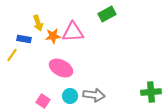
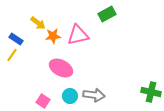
yellow arrow: rotated 35 degrees counterclockwise
pink triangle: moved 5 px right, 3 px down; rotated 10 degrees counterclockwise
blue rectangle: moved 8 px left; rotated 24 degrees clockwise
green cross: rotated 18 degrees clockwise
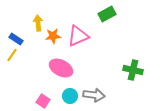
yellow arrow: rotated 133 degrees counterclockwise
pink triangle: moved 1 px down; rotated 10 degrees counterclockwise
green cross: moved 18 px left, 22 px up
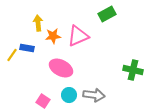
blue rectangle: moved 11 px right, 9 px down; rotated 24 degrees counterclockwise
cyan circle: moved 1 px left, 1 px up
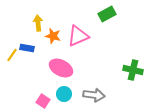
orange star: rotated 21 degrees clockwise
cyan circle: moved 5 px left, 1 px up
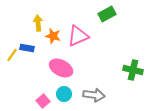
pink square: rotated 16 degrees clockwise
